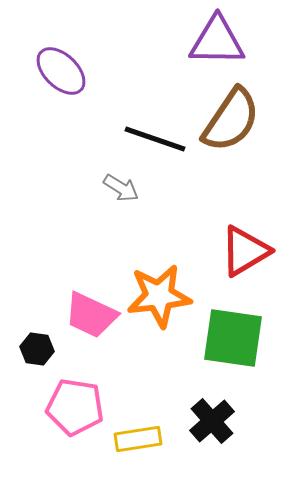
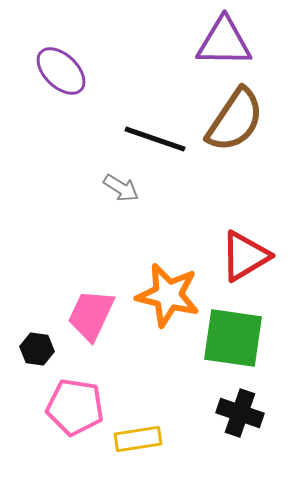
purple triangle: moved 7 px right, 1 px down
brown semicircle: moved 4 px right
red triangle: moved 5 px down
orange star: moved 9 px right, 1 px up; rotated 20 degrees clockwise
pink trapezoid: rotated 90 degrees clockwise
black cross: moved 28 px right, 8 px up; rotated 30 degrees counterclockwise
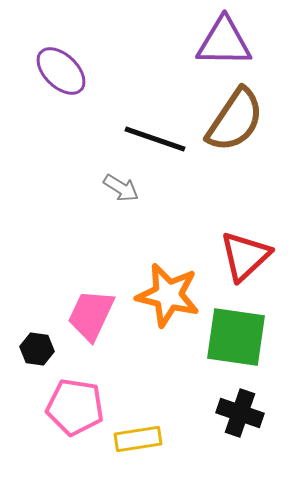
red triangle: rotated 12 degrees counterclockwise
green square: moved 3 px right, 1 px up
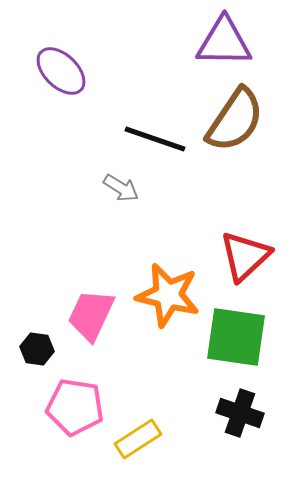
yellow rectangle: rotated 24 degrees counterclockwise
